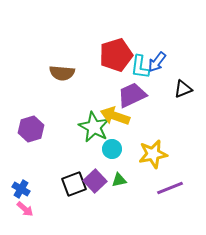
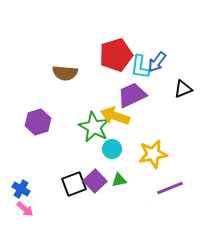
brown semicircle: moved 3 px right
purple hexagon: moved 7 px right, 7 px up
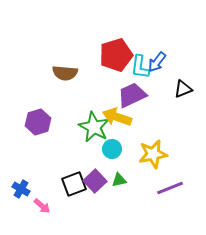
yellow arrow: moved 2 px right, 1 px down
pink arrow: moved 17 px right, 3 px up
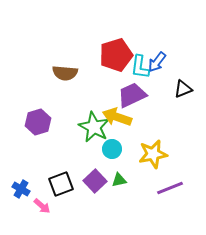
black square: moved 13 px left
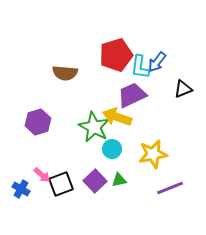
pink arrow: moved 31 px up
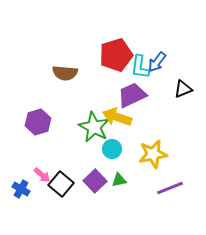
black square: rotated 30 degrees counterclockwise
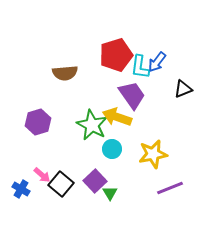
brown semicircle: rotated 10 degrees counterclockwise
purple trapezoid: rotated 80 degrees clockwise
green star: moved 2 px left, 2 px up
green triangle: moved 9 px left, 13 px down; rotated 49 degrees counterclockwise
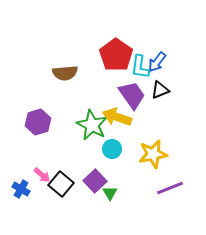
red pentagon: rotated 20 degrees counterclockwise
black triangle: moved 23 px left, 1 px down
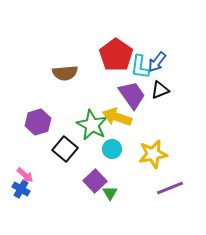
pink arrow: moved 17 px left
black square: moved 4 px right, 35 px up
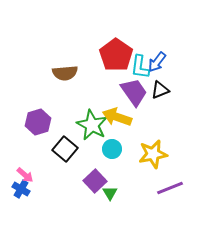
purple trapezoid: moved 2 px right, 3 px up
